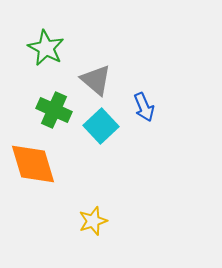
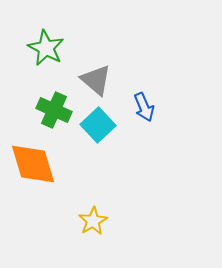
cyan square: moved 3 px left, 1 px up
yellow star: rotated 12 degrees counterclockwise
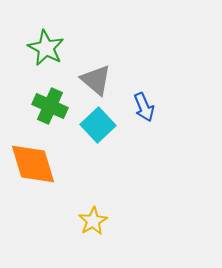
green cross: moved 4 px left, 4 px up
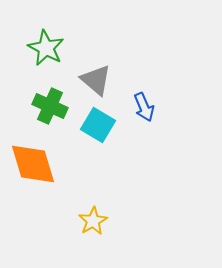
cyan square: rotated 16 degrees counterclockwise
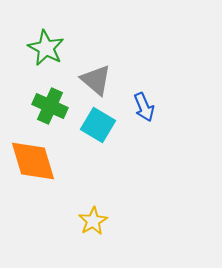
orange diamond: moved 3 px up
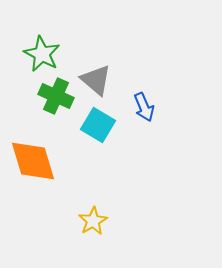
green star: moved 4 px left, 6 px down
green cross: moved 6 px right, 10 px up
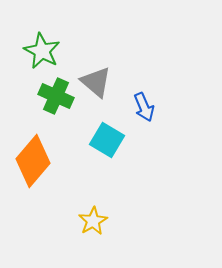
green star: moved 3 px up
gray triangle: moved 2 px down
cyan square: moved 9 px right, 15 px down
orange diamond: rotated 57 degrees clockwise
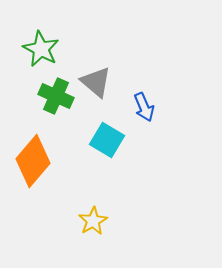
green star: moved 1 px left, 2 px up
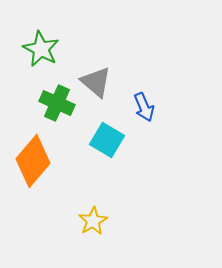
green cross: moved 1 px right, 7 px down
